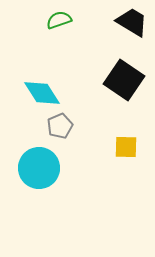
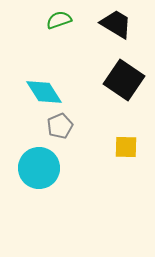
black trapezoid: moved 16 px left, 2 px down
cyan diamond: moved 2 px right, 1 px up
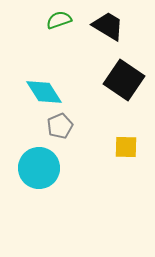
black trapezoid: moved 8 px left, 2 px down
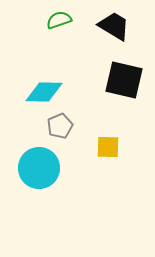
black trapezoid: moved 6 px right
black square: rotated 21 degrees counterclockwise
cyan diamond: rotated 57 degrees counterclockwise
yellow square: moved 18 px left
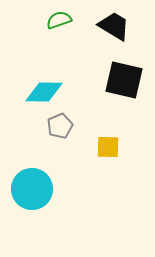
cyan circle: moved 7 px left, 21 px down
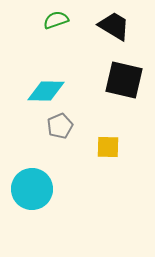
green semicircle: moved 3 px left
cyan diamond: moved 2 px right, 1 px up
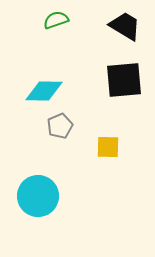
black trapezoid: moved 11 px right
black square: rotated 18 degrees counterclockwise
cyan diamond: moved 2 px left
cyan circle: moved 6 px right, 7 px down
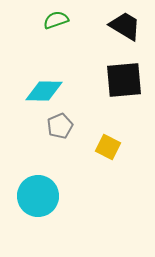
yellow square: rotated 25 degrees clockwise
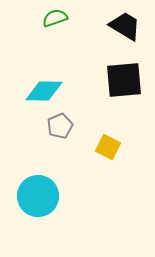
green semicircle: moved 1 px left, 2 px up
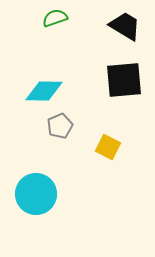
cyan circle: moved 2 px left, 2 px up
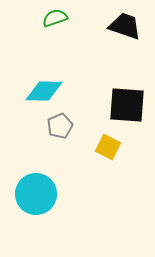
black trapezoid: rotated 12 degrees counterclockwise
black square: moved 3 px right, 25 px down; rotated 9 degrees clockwise
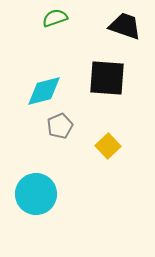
cyan diamond: rotated 15 degrees counterclockwise
black square: moved 20 px left, 27 px up
yellow square: moved 1 px up; rotated 20 degrees clockwise
